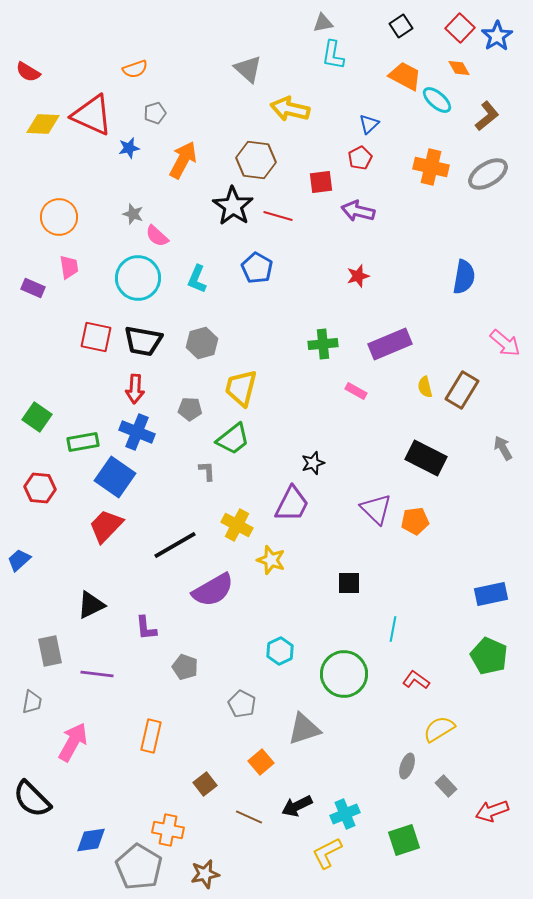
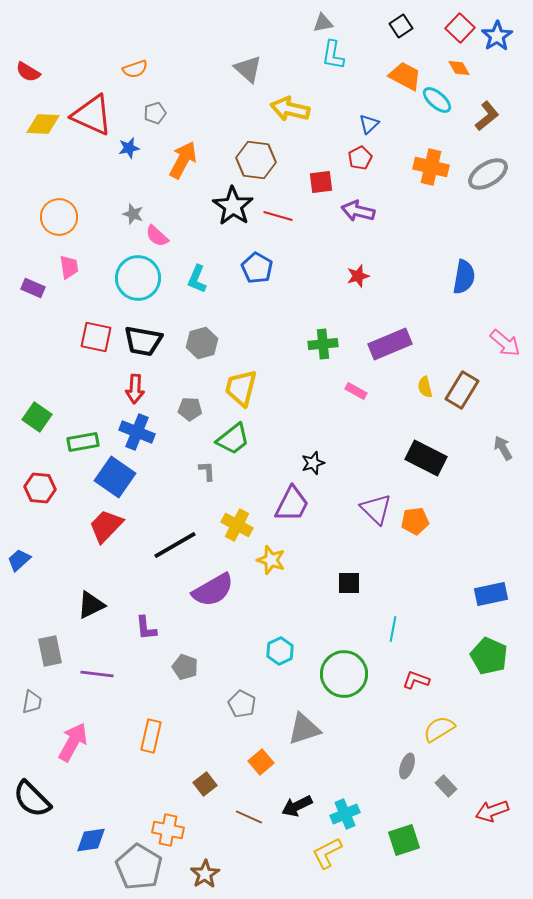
red L-shape at (416, 680): rotated 16 degrees counterclockwise
brown star at (205, 874): rotated 20 degrees counterclockwise
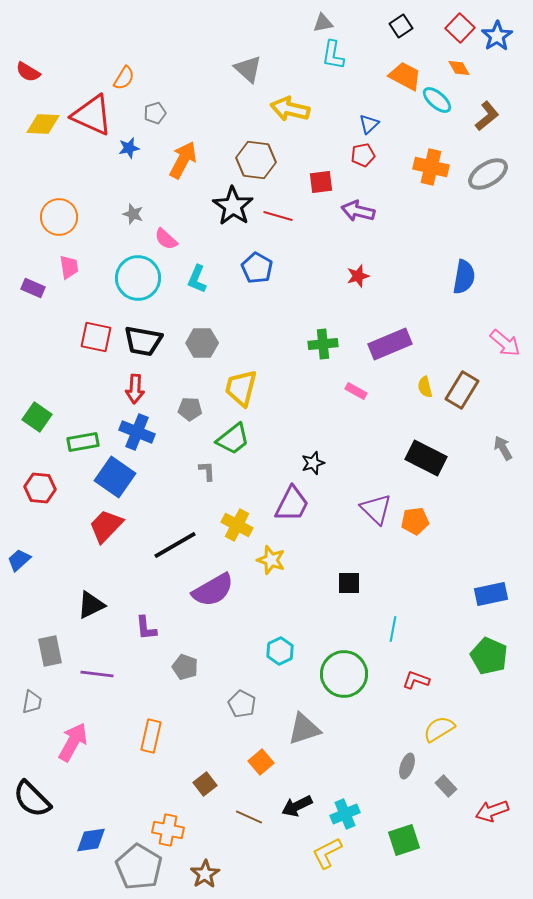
orange semicircle at (135, 69): moved 11 px left, 9 px down; rotated 40 degrees counterclockwise
red pentagon at (360, 158): moved 3 px right, 3 px up; rotated 15 degrees clockwise
pink semicircle at (157, 236): moved 9 px right, 3 px down
gray hexagon at (202, 343): rotated 16 degrees clockwise
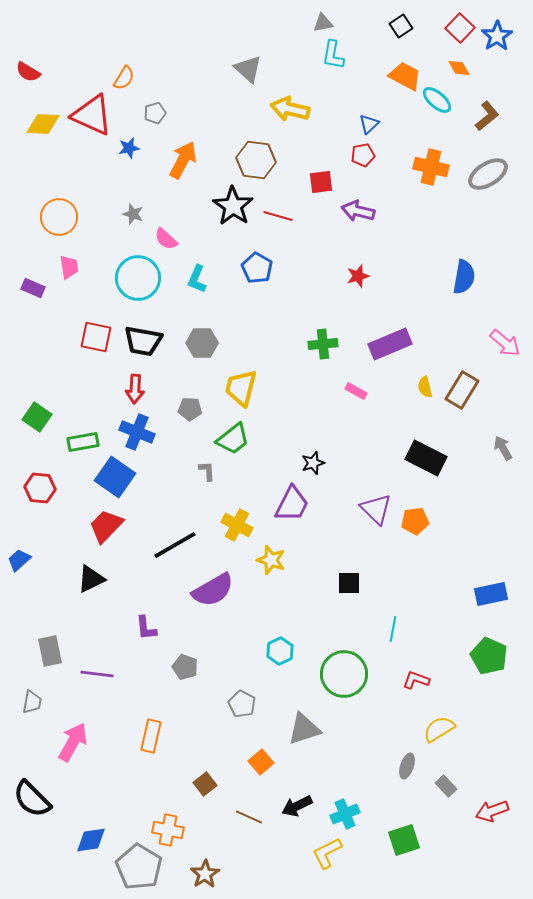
black triangle at (91, 605): moved 26 px up
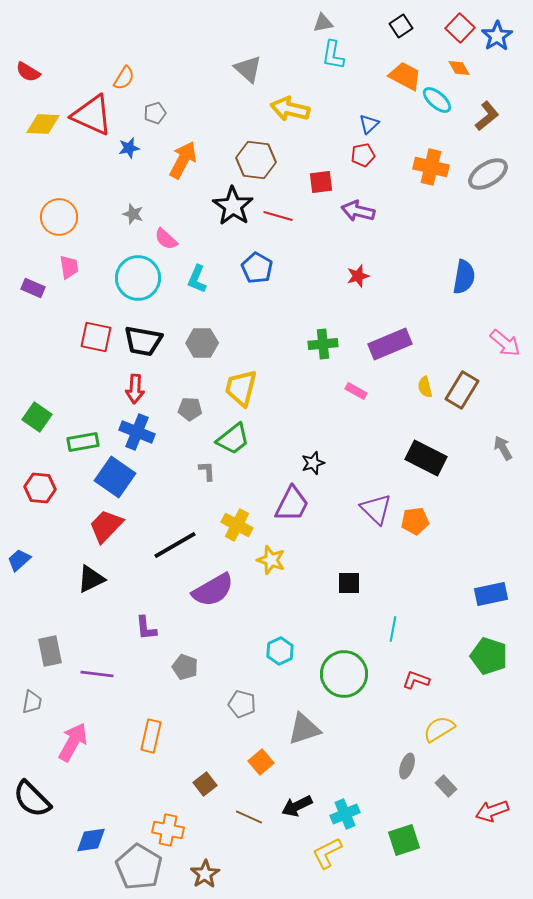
green pentagon at (489, 656): rotated 6 degrees counterclockwise
gray pentagon at (242, 704): rotated 12 degrees counterclockwise
